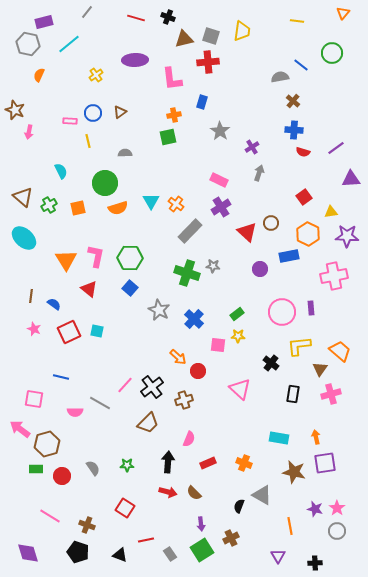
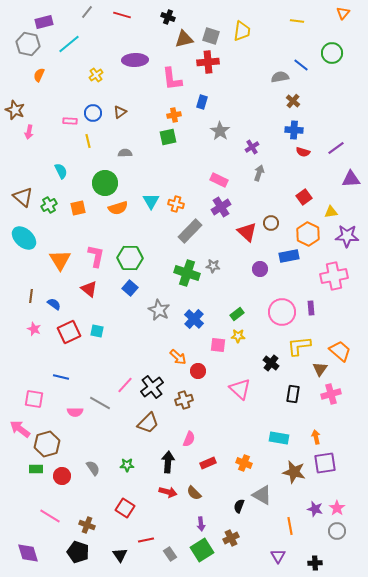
red line at (136, 18): moved 14 px left, 3 px up
orange cross at (176, 204): rotated 21 degrees counterclockwise
orange triangle at (66, 260): moved 6 px left
black triangle at (120, 555): rotated 35 degrees clockwise
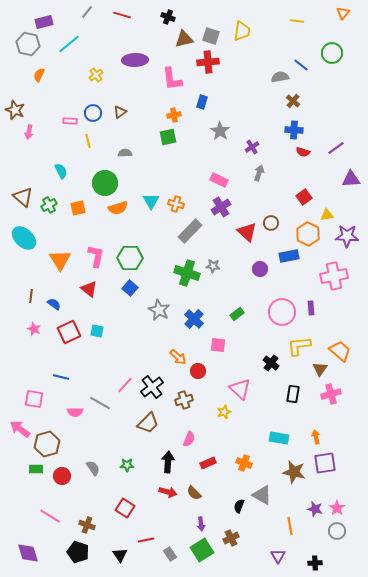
yellow triangle at (331, 212): moved 4 px left, 3 px down
yellow star at (238, 336): moved 14 px left, 76 px down; rotated 24 degrees counterclockwise
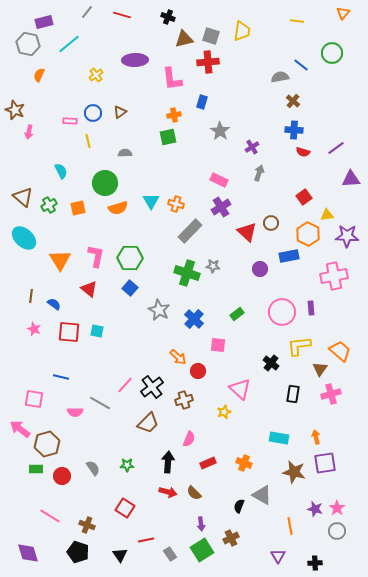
red square at (69, 332): rotated 30 degrees clockwise
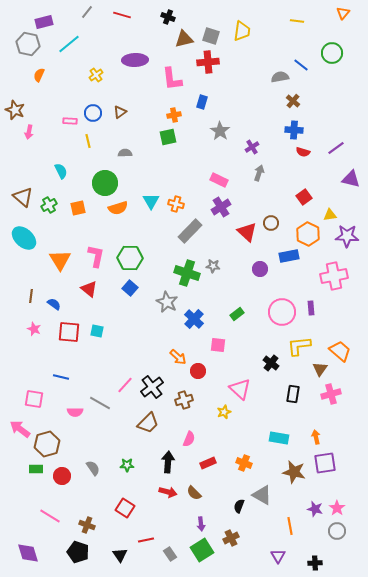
purple triangle at (351, 179): rotated 18 degrees clockwise
yellow triangle at (327, 215): moved 3 px right
gray star at (159, 310): moved 8 px right, 8 px up
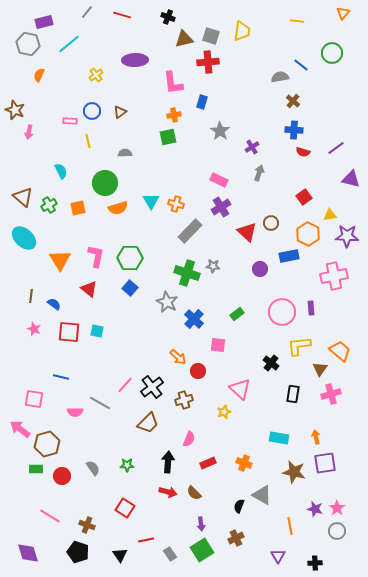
pink L-shape at (172, 79): moved 1 px right, 4 px down
blue circle at (93, 113): moved 1 px left, 2 px up
brown cross at (231, 538): moved 5 px right
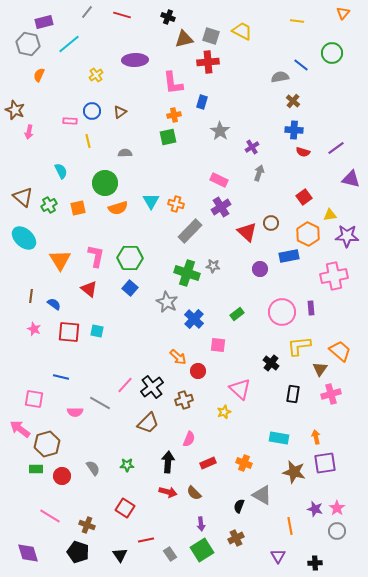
yellow trapezoid at (242, 31): rotated 70 degrees counterclockwise
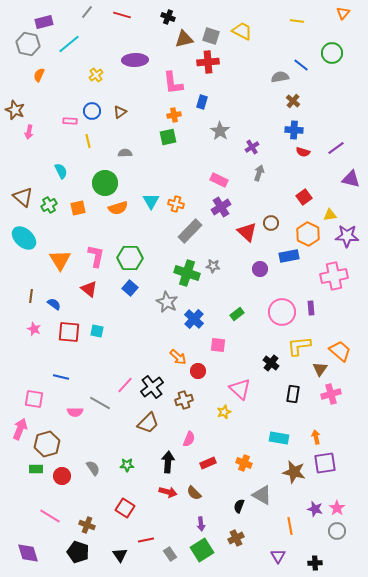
pink arrow at (20, 429): rotated 75 degrees clockwise
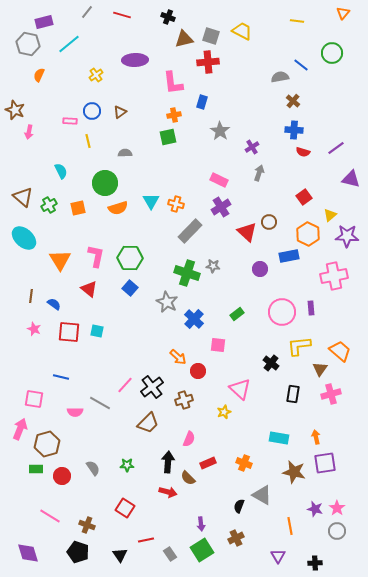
yellow triangle at (330, 215): rotated 32 degrees counterclockwise
brown circle at (271, 223): moved 2 px left, 1 px up
brown semicircle at (194, 493): moved 6 px left, 15 px up
